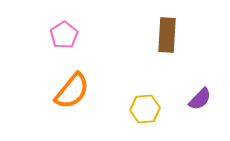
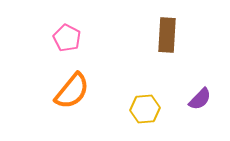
pink pentagon: moved 3 px right, 3 px down; rotated 12 degrees counterclockwise
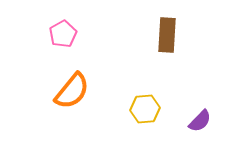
pink pentagon: moved 4 px left, 4 px up; rotated 16 degrees clockwise
purple semicircle: moved 22 px down
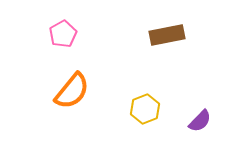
brown rectangle: rotated 76 degrees clockwise
yellow hexagon: rotated 16 degrees counterclockwise
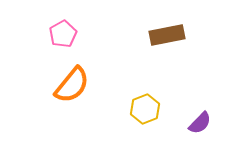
orange semicircle: moved 6 px up
purple semicircle: moved 2 px down
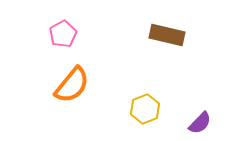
brown rectangle: rotated 24 degrees clockwise
